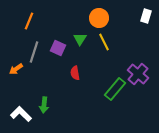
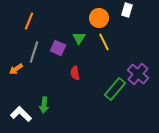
white rectangle: moved 19 px left, 6 px up
green triangle: moved 1 px left, 1 px up
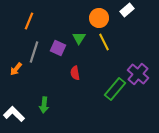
white rectangle: rotated 32 degrees clockwise
orange arrow: rotated 16 degrees counterclockwise
white L-shape: moved 7 px left
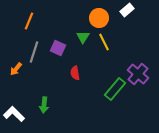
green triangle: moved 4 px right, 1 px up
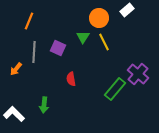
gray line: rotated 15 degrees counterclockwise
red semicircle: moved 4 px left, 6 px down
